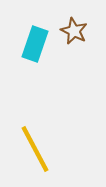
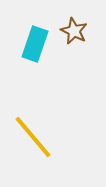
yellow line: moved 2 px left, 12 px up; rotated 12 degrees counterclockwise
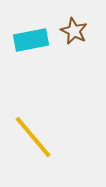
cyan rectangle: moved 4 px left, 4 px up; rotated 60 degrees clockwise
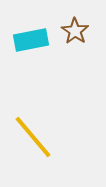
brown star: moved 1 px right; rotated 8 degrees clockwise
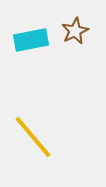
brown star: rotated 12 degrees clockwise
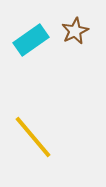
cyan rectangle: rotated 24 degrees counterclockwise
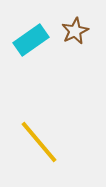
yellow line: moved 6 px right, 5 px down
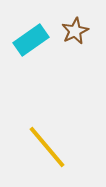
yellow line: moved 8 px right, 5 px down
